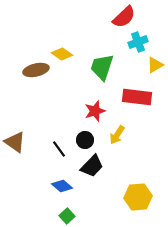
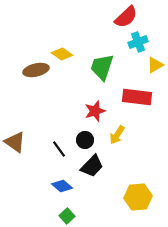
red semicircle: moved 2 px right
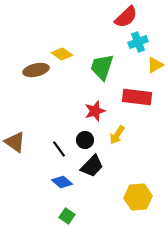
blue diamond: moved 4 px up
green square: rotated 14 degrees counterclockwise
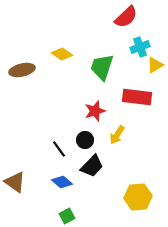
cyan cross: moved 2 px right, 5 px down
brown ellipse: moved 14 px left
brown triangle: moved 40 px down
green square: rotated 28 degrees clockwise
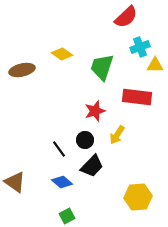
yellow triangle: rotated 30 degrees clockwise
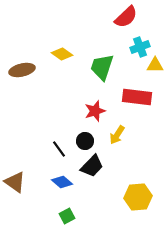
black circle: moved 1 px down
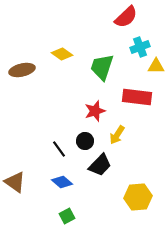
yellow triangle: moved 1 px right, 1 px down
black trapezoid: moved 8 px right, 1 px up
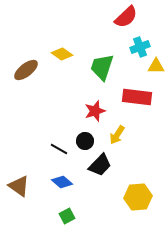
brown ellipse: moved 4 px right; rotated 25 degrees counterclockwise
black line: rotated 24 degrees counterclockwise
brown triangle: moved 4 px right, 4 px down
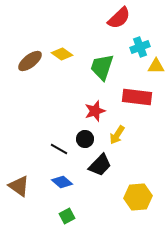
red semicircle: moved 7 px left, 1 px down
brown ellipse: moved 4 px right, 9 px up
black circle: moved 2 px up
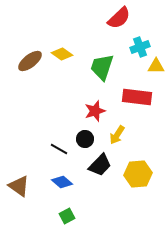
yellow hexagon: moved 23 px up
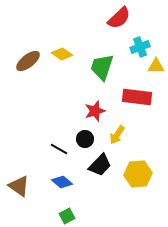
brown ellipse: moved 2 px left
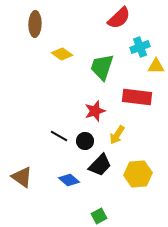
brown ellipse: moved 7 px right, 37 px up; rotated 50 degrees counterclockwise
black circle: moved 2 px down
black line: moved 13 px up
blue diamond: moved 7 px right, 2 px up
brown triangle: moved 3 px right, 9 px up
green square: moved 32 px right
